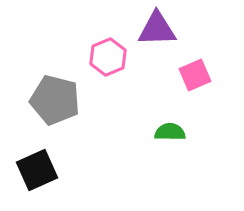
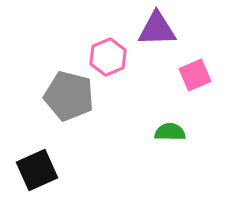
gray pentagon: moved 14 px right, 4 px up
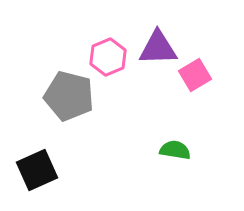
purple triangle: moved 1 px right, 19 px down
pink square: rotated 8 degrees counterclockwise
green semicircle: moved 5 px right, 18 px down; rotated 8 degrees clockwise
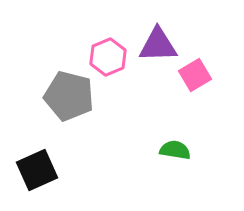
purple triangle: moved 3 px up
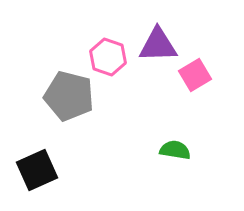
pink hexagon: rotated 18 degrees counterclockwise
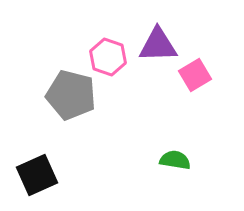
gray pentagon: moved 2 px right, 1 px up
green semicircle: moved 10 px down
black square: moved 5 px down
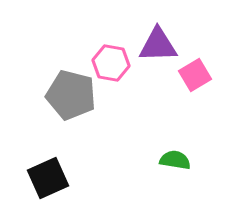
pink hexagon: moved 3 px right, 6 px down; rotated 9 degrees counterclockwise
black square: moved 11 px right, 3 px down
